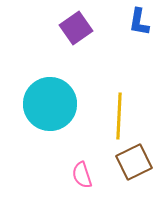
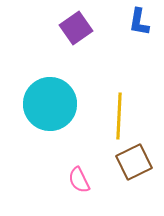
pink semicircle: moved 3 px left, 5 px down; rotated 8 degrees counterclockwise
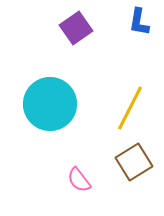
yellow line: moved 11 px right, 8 px up; rotated 24 degrees clockwise
brown square: rotated 6 degrees counterclockwise
pink semicircle: rotated 12 degrees counterclockwise
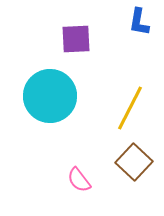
purple square: moved 11 px down; rotated 32 degrees clockwise
cyan circle: moved 8 px up
brown square: rotated 15 degrees counterclockwise
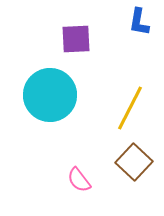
cyan circle: moved 1 px up
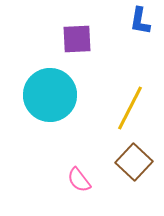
blue L-shape: moved 1 px right, 1 px up
purple square: moved 1 px right
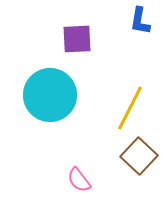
brown square: moved 5 px right, 6 px up
